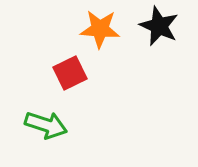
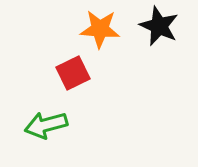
red square: moved 3 px right
green arrow: rotated 147 degrees clockwise
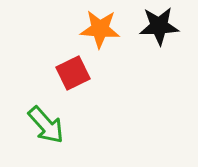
black star: rotated 27 degrees counterclockwise
green arrow: rotated 117 degrees counterclockwise
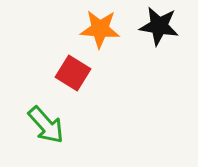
black star: rotated 12 degrees clockwise
red square: rotated 32 degrees counterclockwise
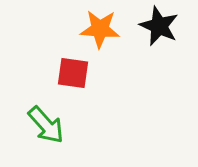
black star: rotated 15 degrees clockwise
red square: rotated 24 degrees counterclockwise
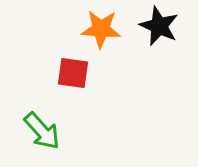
orange star: moved 1 px right
green arrow: moved 4 px left, 6 px down
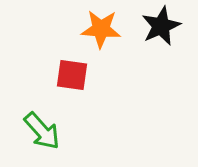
black star: moved 2 px right; rotated 24 degrees clockwise
red square: moved 1 px left, 2 px down
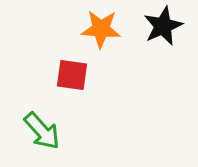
black star: moved 2 px right
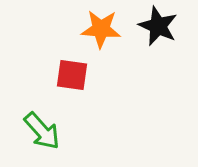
black star: moved 5 px left; rotated 24 degrees counterclockwise
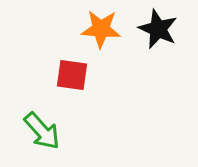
black star: moved 3 px down
